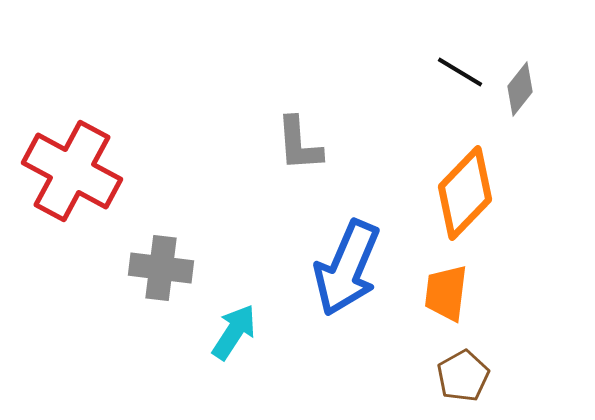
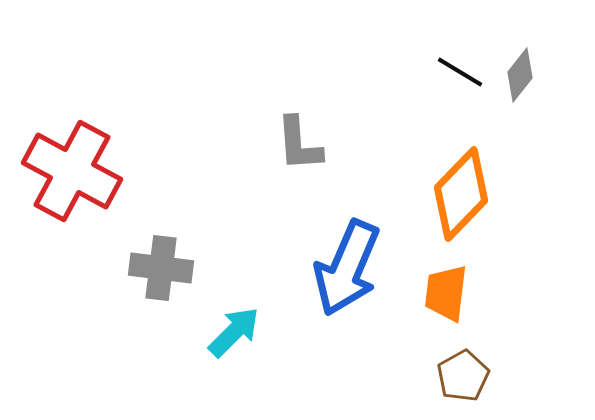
gray diamond: moved 14 px up
orange diamond: moved 4 px left, 1 px down
cyan arrow: rotated 12 degrees clockwise
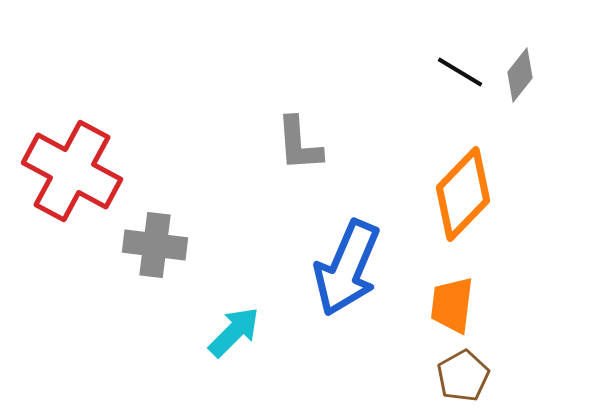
orange diamond: moved 2 px right
gray cross: moved 6 px left, 23 px up
orange trapezoid: moved 6 px right, 12 px down
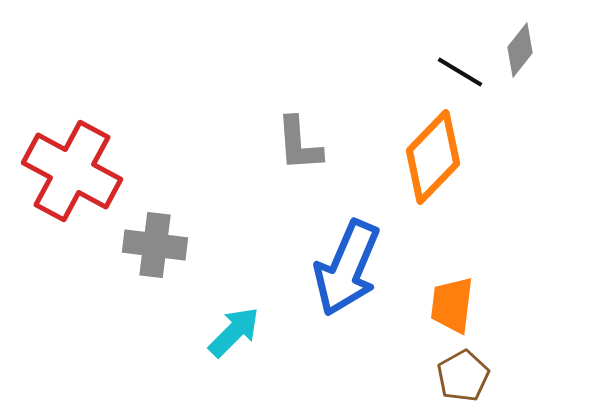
gray diamond: moved 25 px up
orange diamond: moved 30 px left, 37 px up
